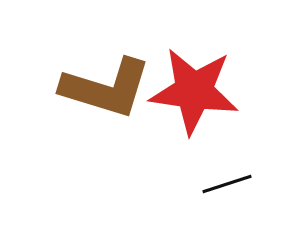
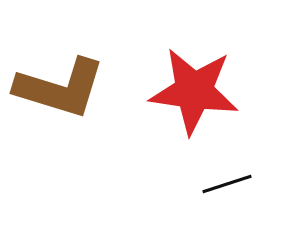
brown L-shape: moved 46 px left
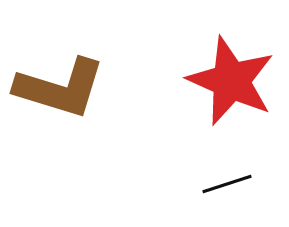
red star: moved 37 px right, 10 px up; rotated 16 degrees clockwise
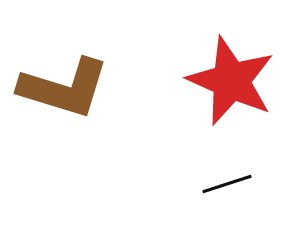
brown L-shape: moved 4 px right
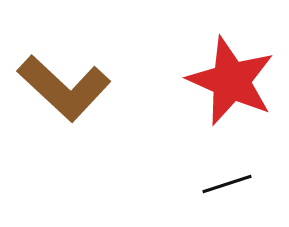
brown L-shape: rotated 26 degrees clockwise
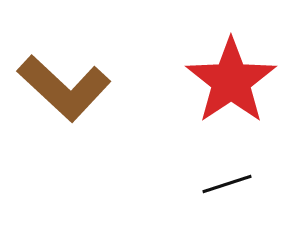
red star: rotated 14 degrees clockwise
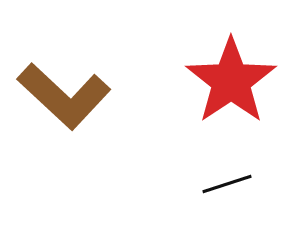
brown L-shape: moved 8 px down
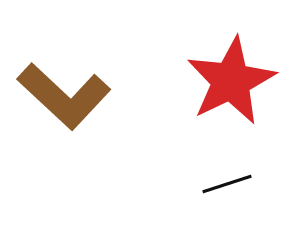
red star: rotated 8 degrees clockwise
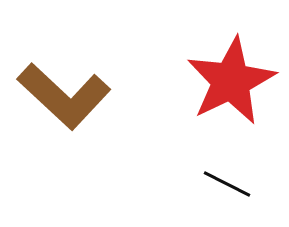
black line: rotated 45 degrees clockwise
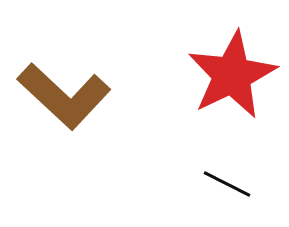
red star: moved 1 px right, 6 px up
